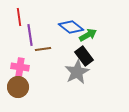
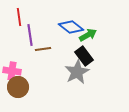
pink cross: moved 8 px left, 4 px down
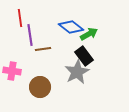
red line: moved 1 px right, 1 px down
green arrow: moved 1 px right, 1 px up
brown circle: moved 22 px right
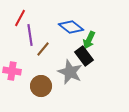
red line: rotated 36 degrees clockwise
green arrow: moved 6 px down; rotated 144 degrees clockwise
brown line: rotated 42 degrees counterclockwise
gray star: moved 7 px left; rotated 20 degrees counterclockwise
brown circle: moved 1 px right, 1 px up
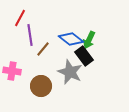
blue diamond: moved 12 px down
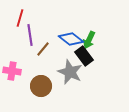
red line: rotated 12 degrees counterclockwise
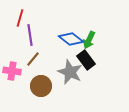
brown line: moved 10 px left, 10 px down
black rectangle: moved 2 px right, 4 px down
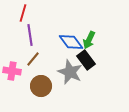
red line: moved 3 px right, 5 px up
blue diamond: moved 3 px down; rotated 15 degrees clockwise
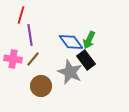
red line: moved 2 px left, 2 px down
pink cross: moved 1 px right, 12 px up
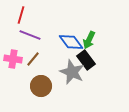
purple line: rotated 60 degrees counterclockwise
gray star: moved 2 px right
